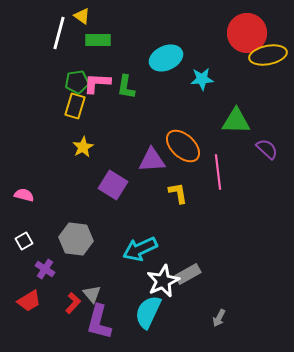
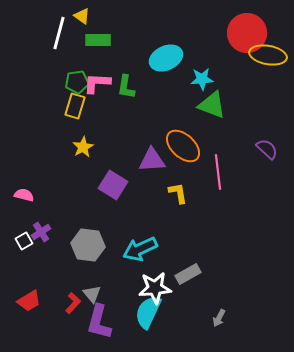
yellow ellipse: rotated 21 degrees clockwise
green triangle: moved 24 px left, 16 px up; rotated 20 degrees clockwise
gray hexagon: moved 12 px right, 6 px down
purple cross: moved 4 px left, 37 px up; rotated 24 degrees clockwise
white star: moved 8 px left, 7 px down; rotated 20 degrees clockwise
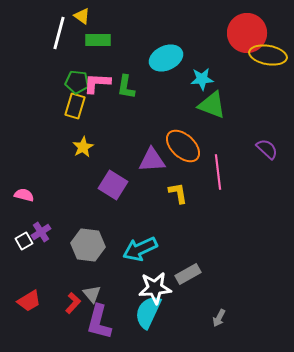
green pentagon: rotated 15 degrees clockwise
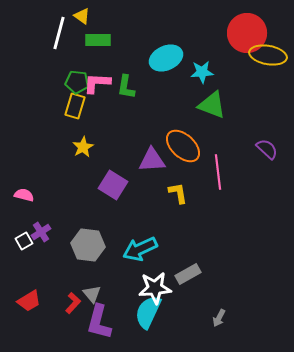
cyan star: moved 7 px up
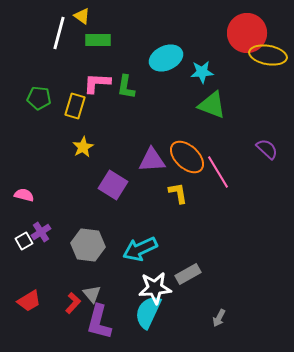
green pentagon: moved 38 px left, 16 px down
orange ellipse: moved 4 px right, 11 px down
pink line: rotated 24 degrees counterclockwise
